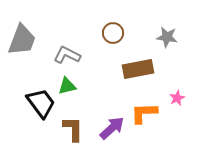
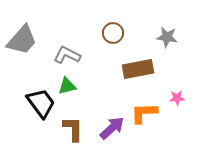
gray trapezoid: rotated 20 degrees clockwise
pink star: rotated 21 degrees clockwise
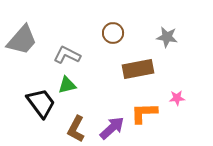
green triangle: moved 1 px up
brown L-shape: moved 3 px right; rotated 152 degrees counterclockwise
